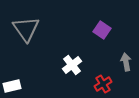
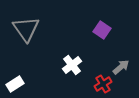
gray arrow: moved 5 px left, 5 px down; rotated 60 degrees clockwise
white rectangle: moved 3 px right, 2 px up; rotated 18 degrees counterclockwise
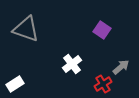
gray triangle: rotated 36 degrees counterclockwise
white cross: moved 1 px up
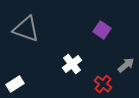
gray arrow: moved 5 px right, 2 px up
red cross: rotated 18 degrees counterclockwise
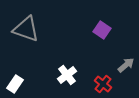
white cross: moved 5 px left, 11 px down
white rectangle: rotated 24 degrees counterclockwise
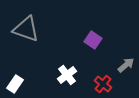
purple square: moved 9 px left, 10 px down
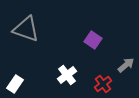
red cross: rotated 12 degrees clockwise
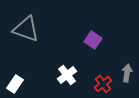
gray arrow: moved 1 px right, 8 px down; rotated 42 degrees counterclockwise
